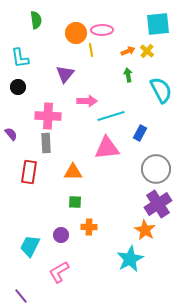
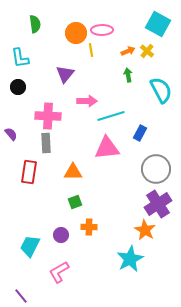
green semicircle: moved 1 px left, 4 px down
cyan square: rotated 35 degrees clockwise
green square: rotated 24 degrees counterclockwise
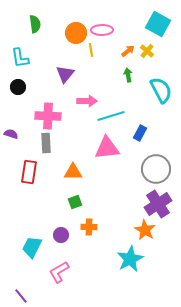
orange arrow: rotated 16 degrees counterclockwise
purple semicircle: rotated 32 degrees counterclockwise
cyan trapezoid: moved 2 px right, 1 px down
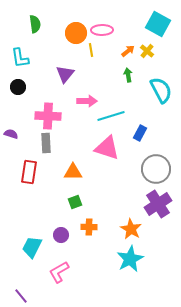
pink triangle: rotated 24 degrees clockwise
orange star: moved 14 px left, 1 px up
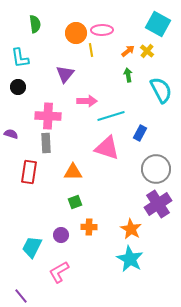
cyan star: rotated 16 degrees counterclockwise
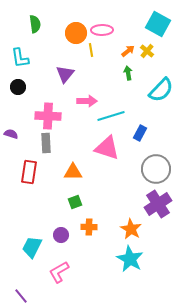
green arrow: moved 2 px up
cyan semicircle: rotated 72 degrees clockwise
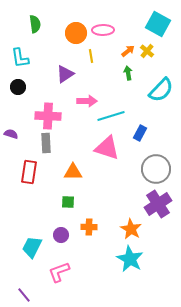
pink ellipse: moved 1 px right
yellow line: moved 6 px down
purple triangle: rotated 18 degrees clockwise
green square: moved 7 px left; rotated 24 degrees clockwise
pink L-shape: rotated 10 degrees clockwise
purple line: moved 3 px right, 1 px up
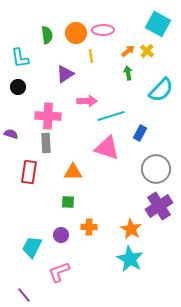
green semicircle: moved 12 px right, 11 px down
purple cross: moved 1 px right, 2 px down
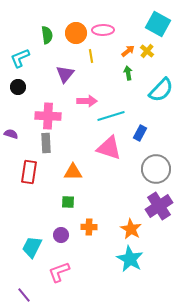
cyan L-shape: rotated 75 degrees clockwise
purple triangle: rotated 18 degrees counterclockwise
pink triangle: moved 2 px right
